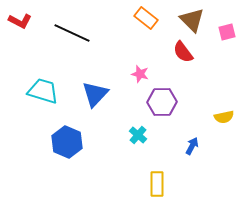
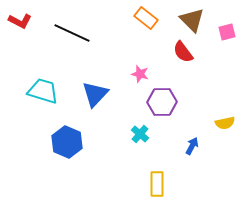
yellow semicircle: moved 1 px right, 6 px down
cyan cross: moved 2 px right, 1 px up
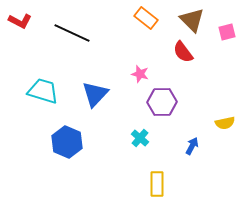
cyan cross: moved 4 px down
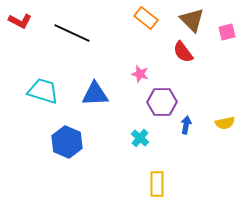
blue triangle: rotated 44 degrees clockwise
blue arrow: moved 6 px left, 21 px up; rotated 18 degrees counterclockwise
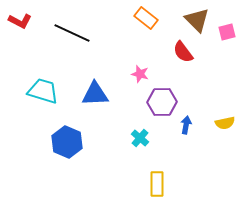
brown triangle: moved 5 px right
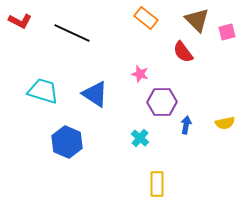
blue triangle: rotated 36 degrees clockwise
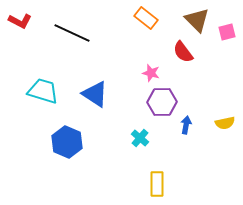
pink star: moved 11 px right, 1 px up
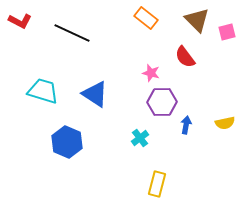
red semicircle: moved 2 px right, 5 px down
cyan cross: rotated 12 degrees clockwise
yellow rectangle: rotated 15 degrees clockwise
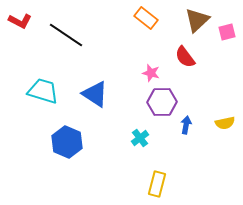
brown triangle: rotated 32 degrees clockwise
black line: moved 6 px left, 2 px down; rotated 9 degrees clockwise
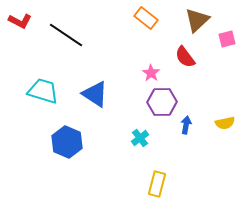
pink square: moved 7 px down
pink star: rotated 18 degrees clockwise
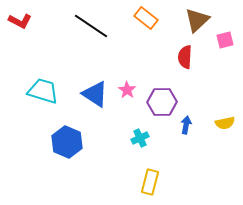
black line: moved 25 px right, 9 px up
pink square: moved 2 px left, 1 px down
red semicircle: rotated 40 degrees clockwise
pink star: moved 24 px left, 17 px down
cyan cross: rotated 12 degrees clockwise
yellow rectangle: moved 7 px left, 2 px up
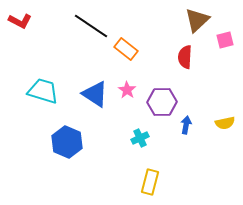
orange rectangle: moved 20 px left, 31 px down
